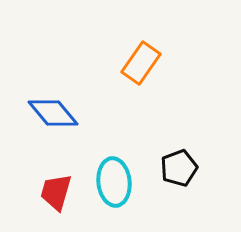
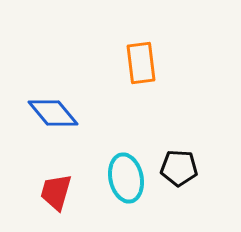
orange rectangle: rotated 42 degrees counterclockwise
black pentagon: rotated 24 degrees clockwise
cyan ellipse: moved 12 px right, 4 px up; rotated 6 degrees counterclockwise
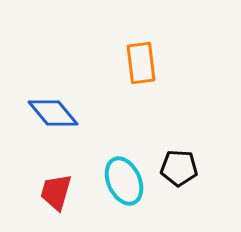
cyan ellipse: moved 2 px left, 3 px down; rotated 12 degrees counterclockwise
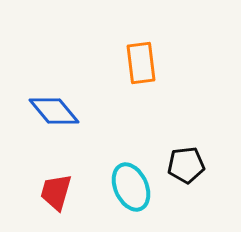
blue diamond: moved 1 px right, 2 px up
black pentagon: moved 7 px right, 3 px up; rotated 9 degrees counterclockwise
cyan ellipse: moved 7 px right, 6 px down
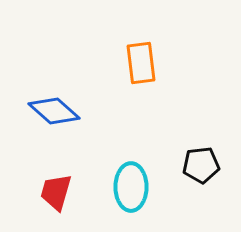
blue diamond: rotated 9 degrees counterclockwise
black pentagon: moved 15 px right
cyan ellipse: rotated 24 degrees clockwise
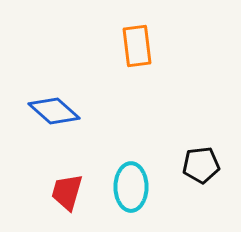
orange rectangle: moved 4 px left, 17 px up
red trapezoid: moved 11 px right
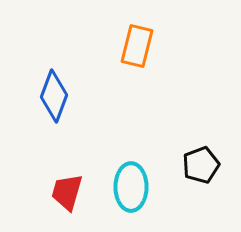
orange rectangle: rotated 21 degrees clockwise
blue diamond: moved 15 px up; rotated 69 degrees clockwise
black pentagon: rotated 15 degrees counterclockwise
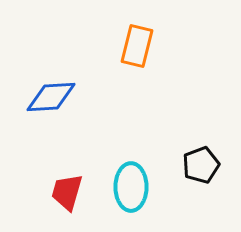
blue diamond: moved 3 px left, 1 px down; rotated 66 degrees clockwise
